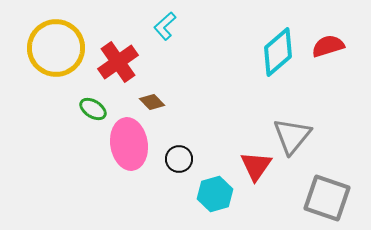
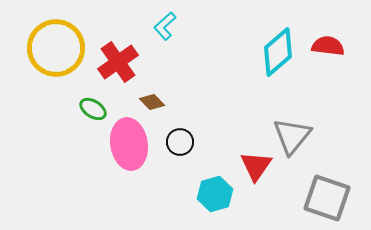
red semicircle: rotated 24 degrees clockwise
black circle: moved 1 px right, 17 px up
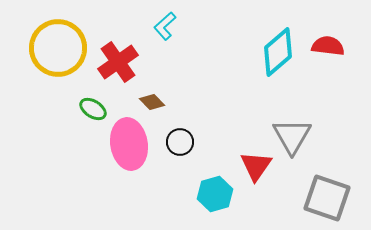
yellow circle: moved 2 px right
gray triangle: rotated 9 degrees counterclockwise
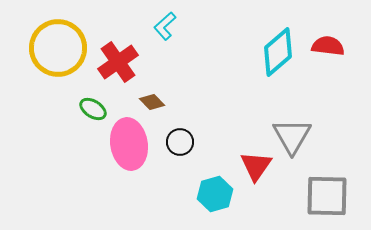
gray square: moved 2 px up; rotated 18 degrees counterclockwise
